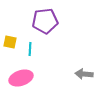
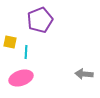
purple pentagon: moved 5 px left, 1 px up; rotated 15 degrees counterclockwise
cyan line: moved 4 px left, 3 px down
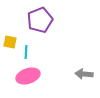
pink ellipse: moved 7 px right, 2 px up
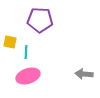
purple pentagon: rotated 25 degrees clockwise
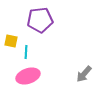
purple pentagon: rotated 10 degrees counterclockwise
yellow square: moved 1 px right, 1 px up
gray arrow: rotated 54 degrees counterclockwise
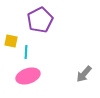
purple pentagon: rotated 20 degrees counterclockwise
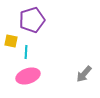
purple pentagon: moved 8 px left; rotated 10 degrees clockwise
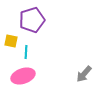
pink ellipse: moved 5 px left
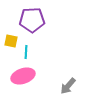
purple pentagon: rotated 15 degrees clockwise
gray arrow: moved 16 px left, 12 px down
